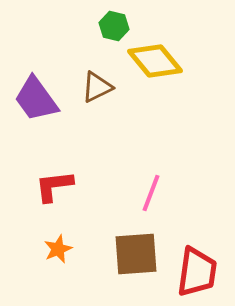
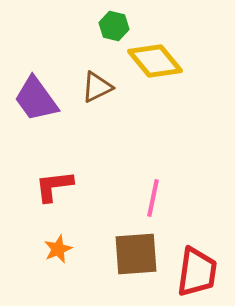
pink line: moved 2 px right, 5 px down; rotated 9 degrees counterclockwise
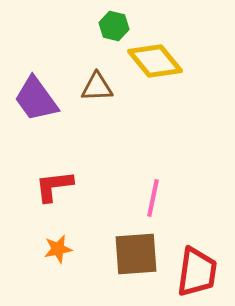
brown triangle: rotated 24 degrees clockwise
orange star: rotated 12 degrees clockwise
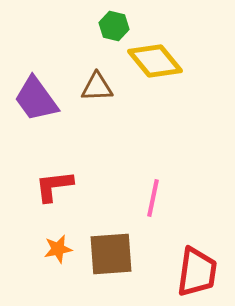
brown square: moved 25 px left
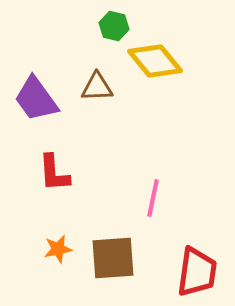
red L-shape: moved 13 px up; rotated 87 degrees counterclockwise
brown square: moved 2 px right, 4 px down
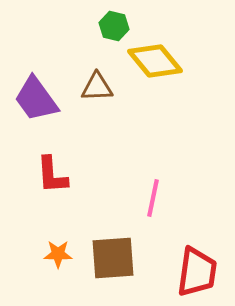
red L-shape: moved 2 px left, 2 px down
orange star: moved 5 px down; rotated 12 degrees clockwise
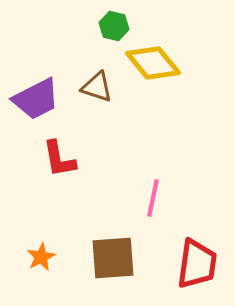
yellow diamond: moved 2 px left, 2 px down
brown triangle: rotated 20 degrees clockwise
purple trapezoid: rotated 81 degrees counterclockwise
red L-shape: moved 7 px right, 16 px up; rotated 6 degrees counterclockwise
orange star: moved 17 px left, 3 px down; rotated 28 degrees counterclockwise
red trapezoid: moved 8 px up
